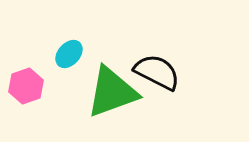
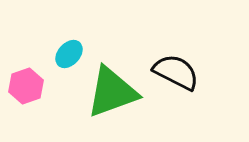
black semicircle: moved 19 px right
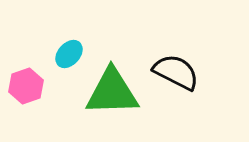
green triangle: rotated 18 degrees clockwise
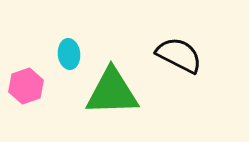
cyan ellipse: rotated 48 degrees counterclockwise
black semicircle: moved 3 px right, 17 px up
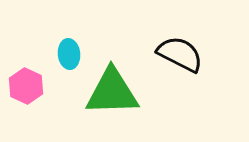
black semicircle: moved 1 px right, 1 px up
pink hexagon: rotated 16 degrees counterclockwise
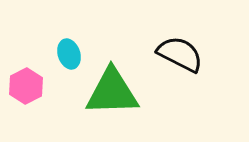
cyan ellipse: rotated 12 degrees counterclockwise
pink hexagon: rotated 8 degrees clockwise
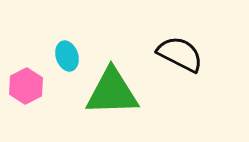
cyan ellipse: moved 2 px left, 2 px down
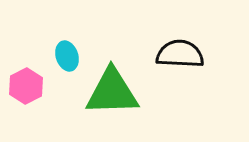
black semicircle: rotated 24 degrees counterclockwise
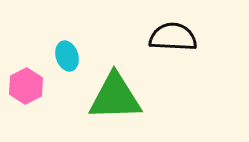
black semicircle: moved 7 px left, 17 px up
green triangle: moved 3 px right, 5 px down
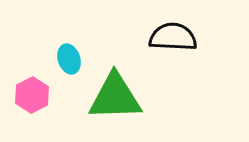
cyan ellipse: moved 2 px right, 3 px down
pink hexagon: moved 6 px right, 9 px down
